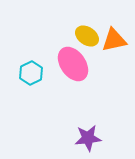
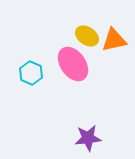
cyan hexagon: rotated 10 degrees counterclockwise
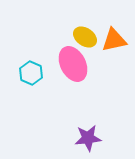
yellow ellipse: moved 2 px left, 1 px down
pink ellipse: rotated 8 degrees clockwise
